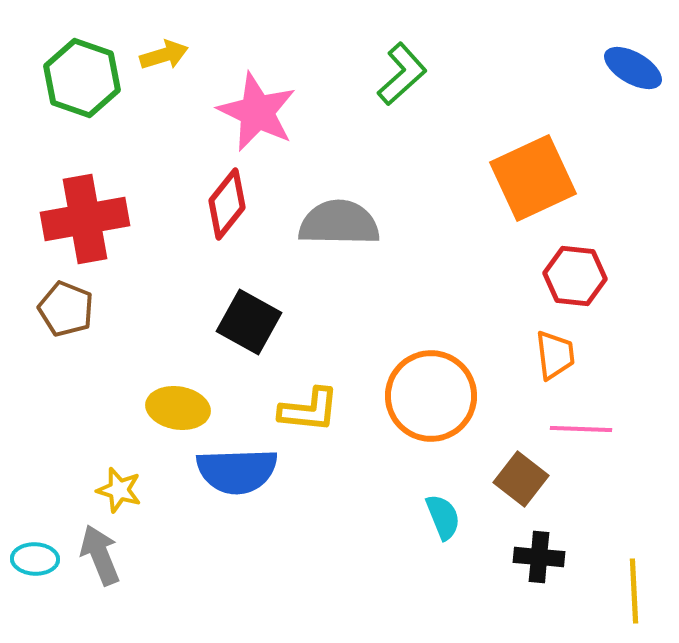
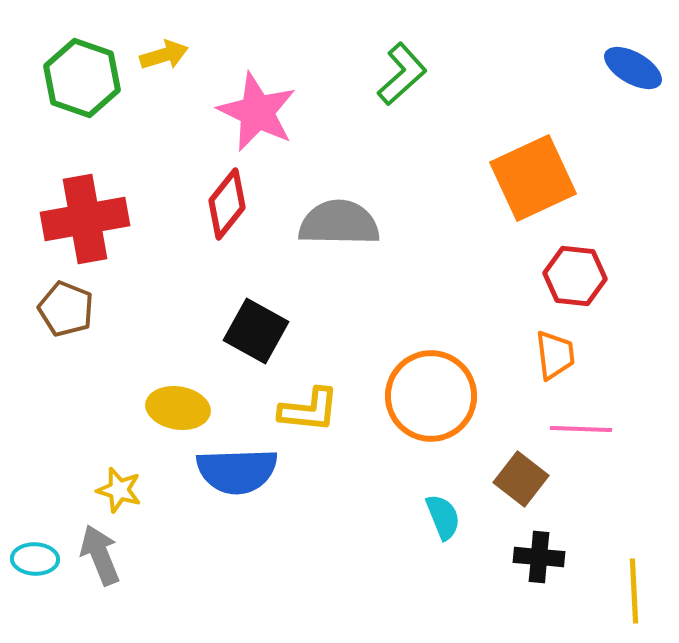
black square: moved 7 px right, 9 px down
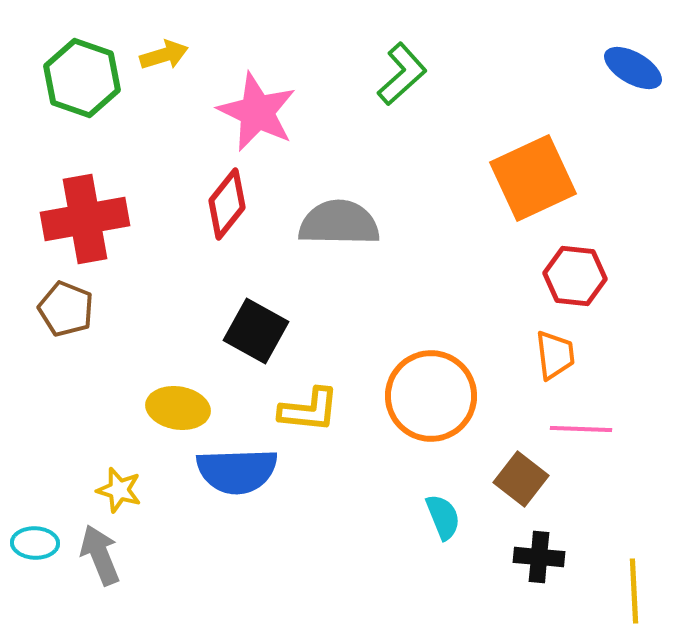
cyan ellipse: moved 16 px up
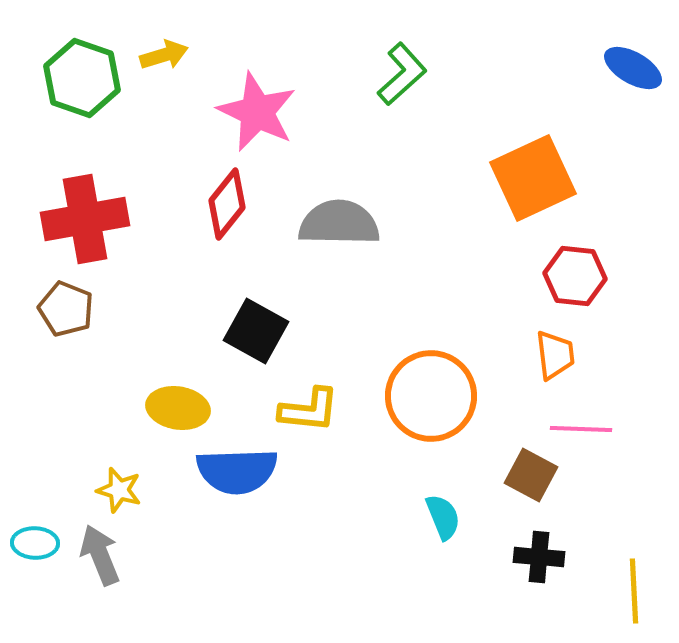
brown square: moved 10 px right, 4 px up; rotated 10 degrees counterclockwise
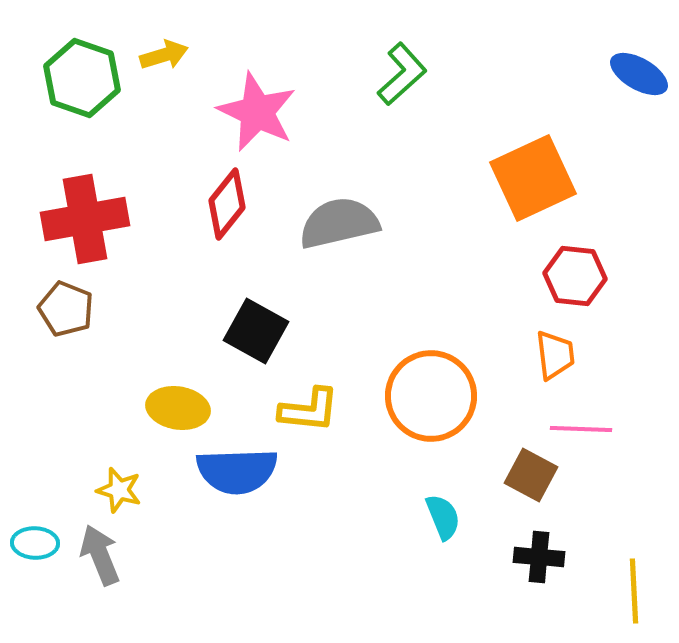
blue ellipse: moved 6 px right, 6 px down
gray semicircle: rotated 14 degrees counterclockwise
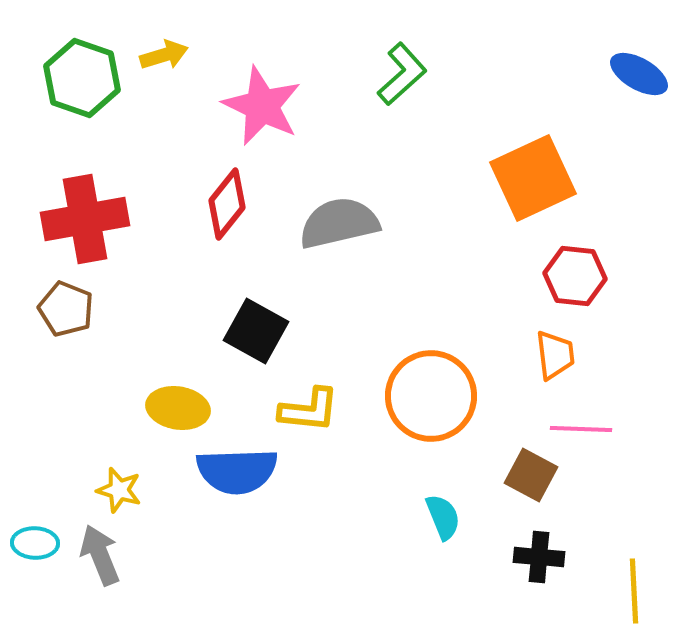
pink star: moved 5 px right, 6 px up
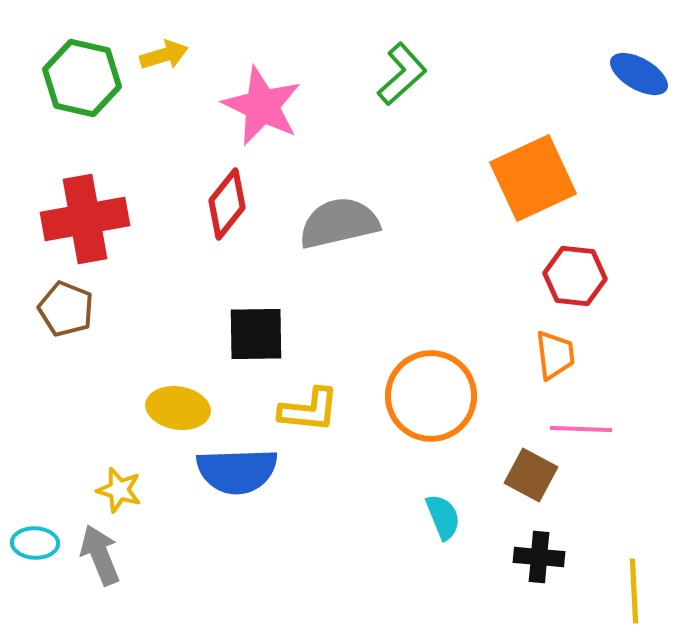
green hexagon: rotated 6 degrees counterclockwise
black square: moved 3 px down; rotated 30 degrees counterclockwise
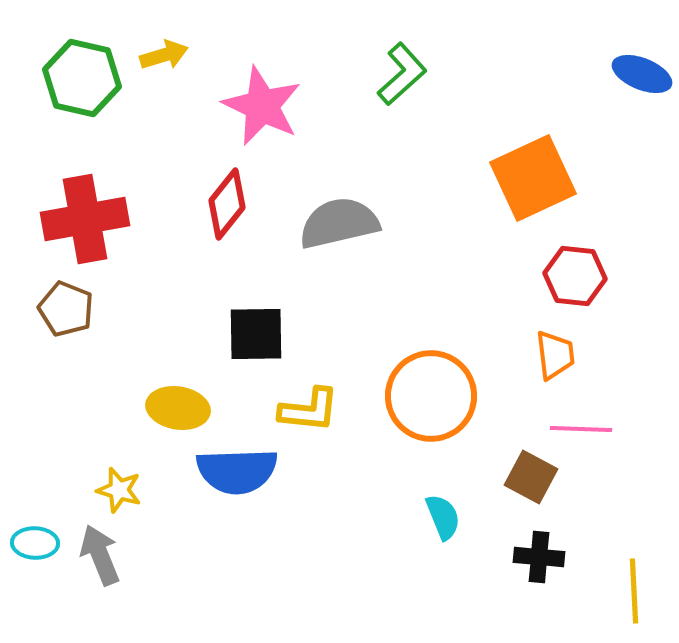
blue ellipse: moved 3 px right; rotated 8 degrees counterclockwise
brown square: moved 2 px down
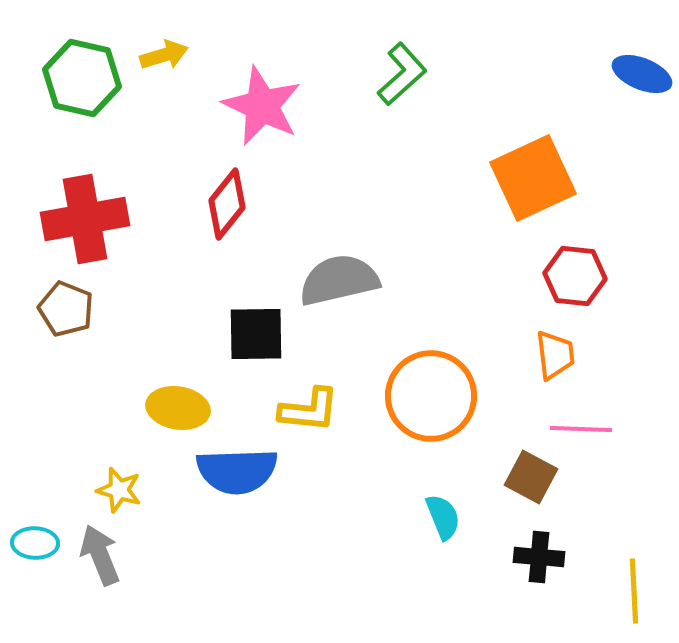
gray semicircle: moved 57 px down
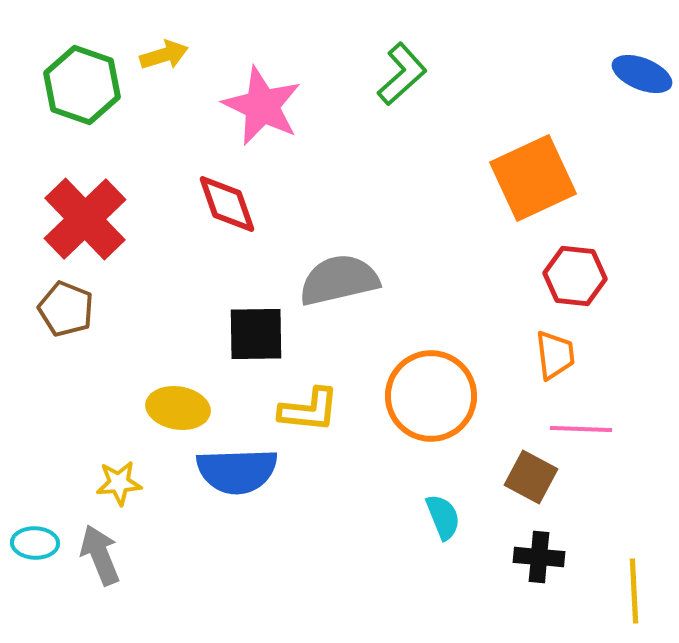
green hexagon: moved 7 px down; rotated 6 degrees clockwise
red diamond: rotated 58 degrees counterclockwise
red cross: rotated 34 degrees counterclockwise
yellow star: moved 7 px up; rotated 21 degrees counterclockwise
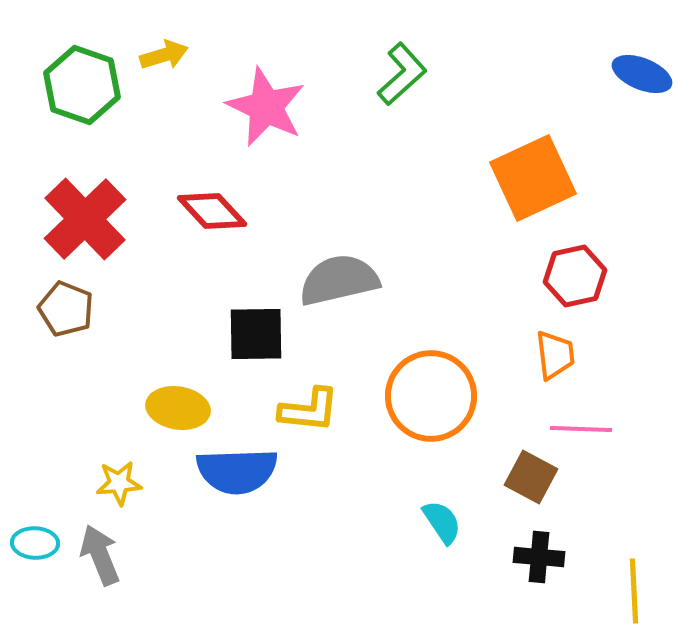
pink star: moved 4 px right, 1 px down
red diamond: moved 15 px left, 7 px down; rotated 24 degrees counterclockwise
red hexagon: rotated 18 degrees counterclockwise
cyan semicircle: moved 1 px left, 5 px down; rotated 12 degrees counterclockwise
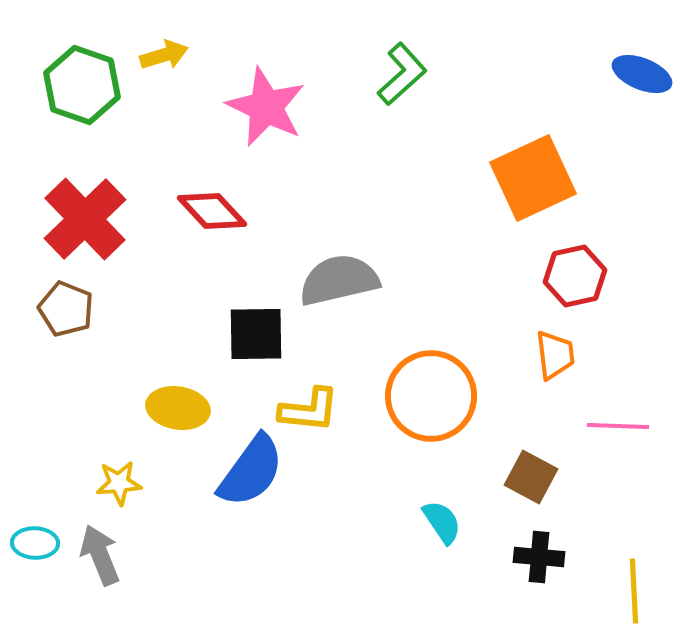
pink line: moved 37 px right, 3 px up
blue semicircle: moved 14 px right; rotated 52 degrees counterclockwise
